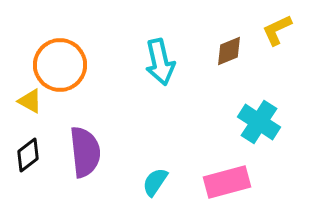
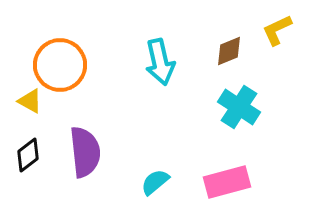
cyan cross: moved 20 px left, 15 px up
cyan semicircle: rotated 16 degrees clockwise
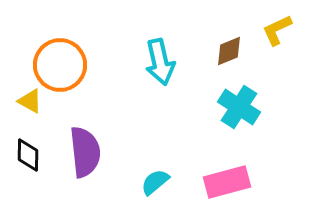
black diamond: rotated 52 degrees counterclockwise
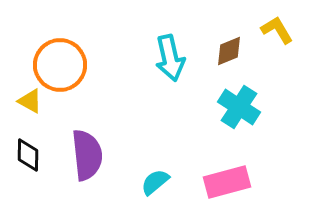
yellow L-shape: rotated 84 degrees clockwise
cyan arrow: moved 10 px right, 4 px up
purple semicircle: moved 2 px right, 3 px down
